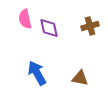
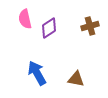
purple diamond: rotated 70 degrees clockwise
brown triangle: moved 4 px left, 1 px down
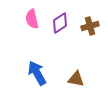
pink semicircle: moved 7 px right
purple diamond: moved 11 px right, 5 px up
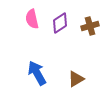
brown triangle: rotated 42 degrees counterclockwise
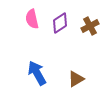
brown cross: rotated 12 degrees counterclockwise
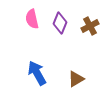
purple diamond: rotated 35 degrees counterclockwise
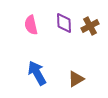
pink semicircle: moved 1 px left, 6 px down
purple diamond: moved 4 px right; rotated 25 degrees counterclockwise
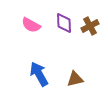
pink semicircle: rotated 48 degrees counterclockwise
blue arrow: moved 2 px right, 1 px down
brown triangle: moved 1 px left; rotated 18 degrees clockwise
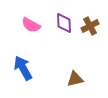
blue arrow: moved 16 px left, 6 px up
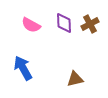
brown cross: moved 2 px up
